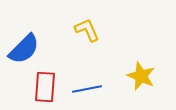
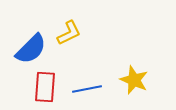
yellow L-shape: moved 18 px left, 3 px down; rotated 88 degrees clockwise
blue semicircle: moved 7 px right
yellow star: moved 7 px left, 4 px down
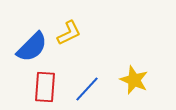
blue semicircle: moved 1 px right, 2 px up
blue line: rotated 36 degrees counterclockwise
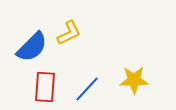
yellow star: rotated 24 degrees counterclockwise
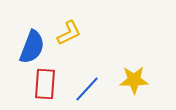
blue semicircle: rotated 24 degrees counterclockwise
red rectangle: moved 3 px up
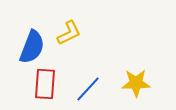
yellow star: moved 2 px right, 3 px down
blue line: moved 1 px right
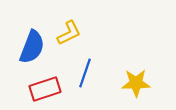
red rectangle: moved 5 px down; rotated 68 degrees clockwise
blue line: moved 3 px left, 16 px up; rotated 24 degrees counterclockwise
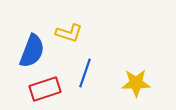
yellow L-shape: rotated 44 degrees clockwise
blue semicircle: moved 4 px down
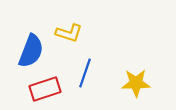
blue semicircle: moved 1 px left
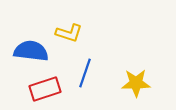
blue semicircle: rotated 104 degrees counterclockwise
